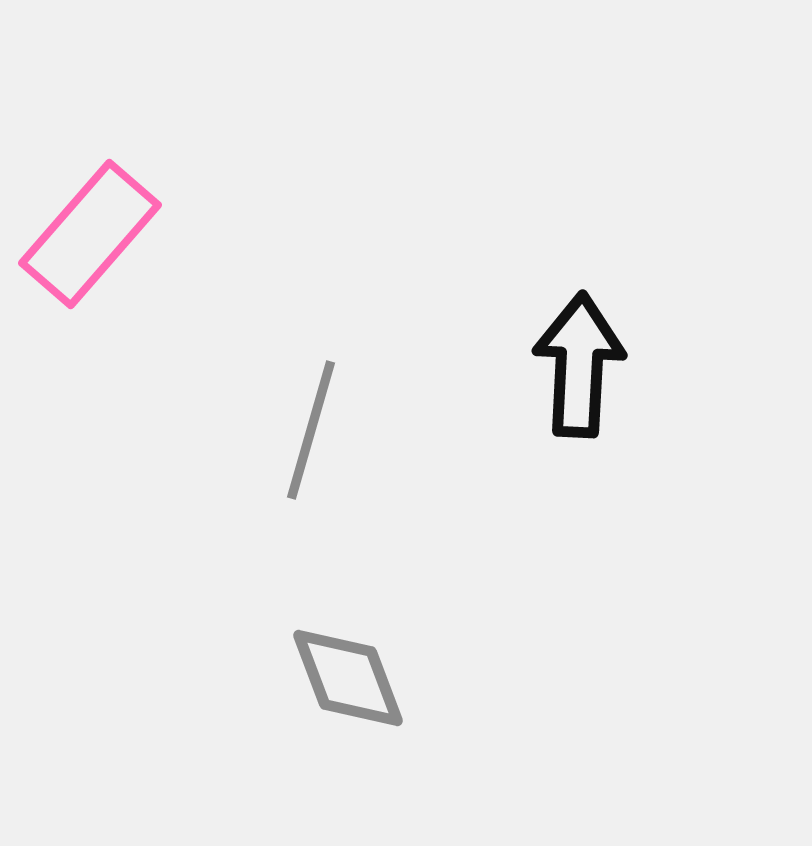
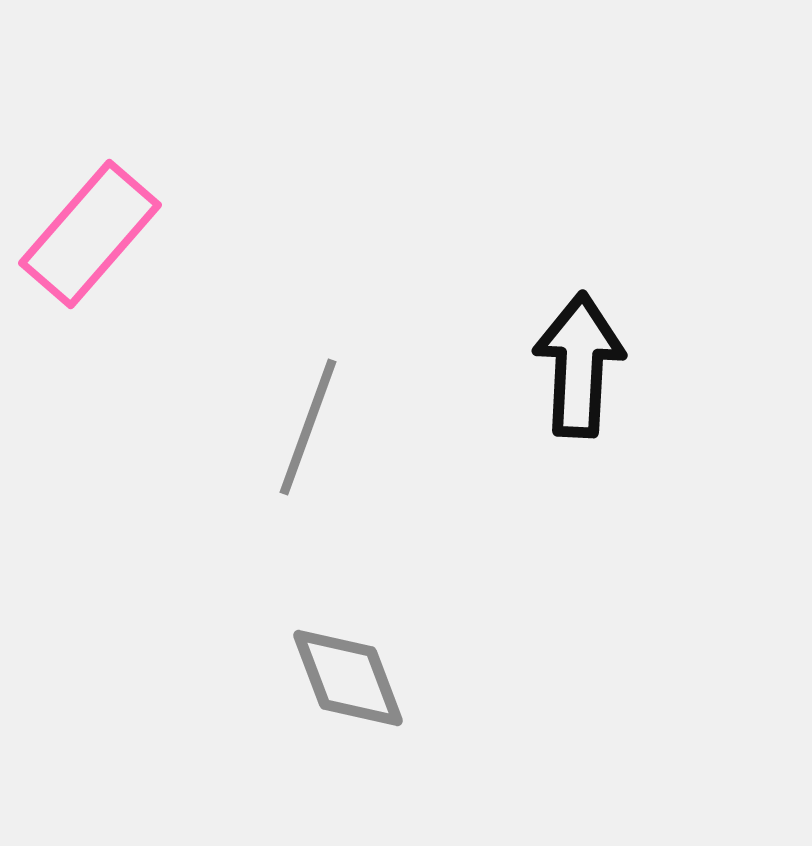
gray line: moved 3 px left, 3 px up; rotated 4 degrees clockwise
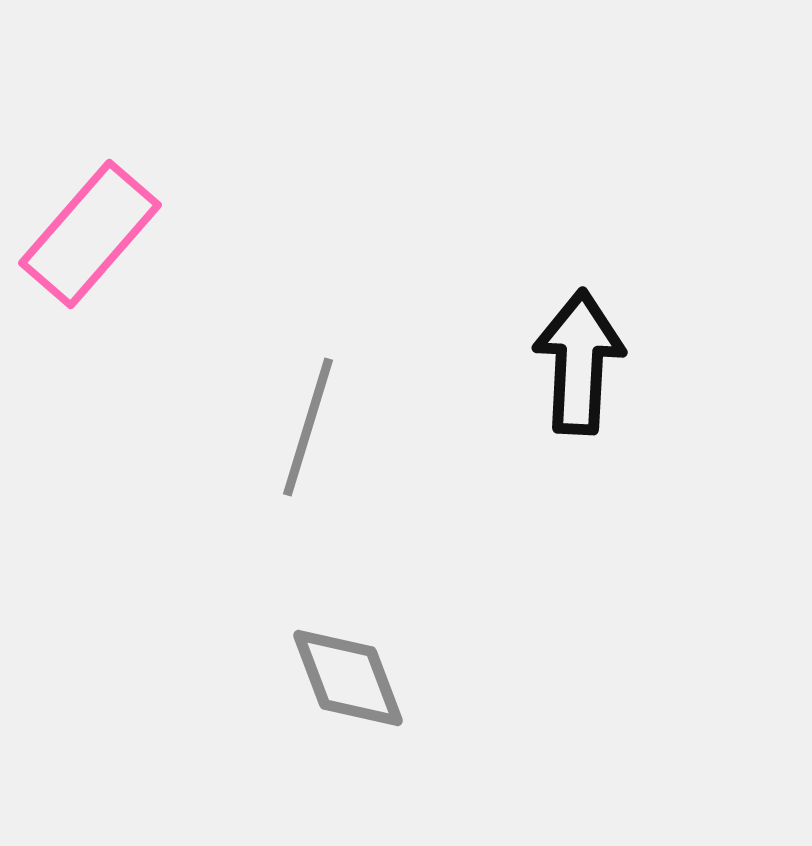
black arrow: moved 3 px up
gray line: rotated 3 degrees counterclockwise
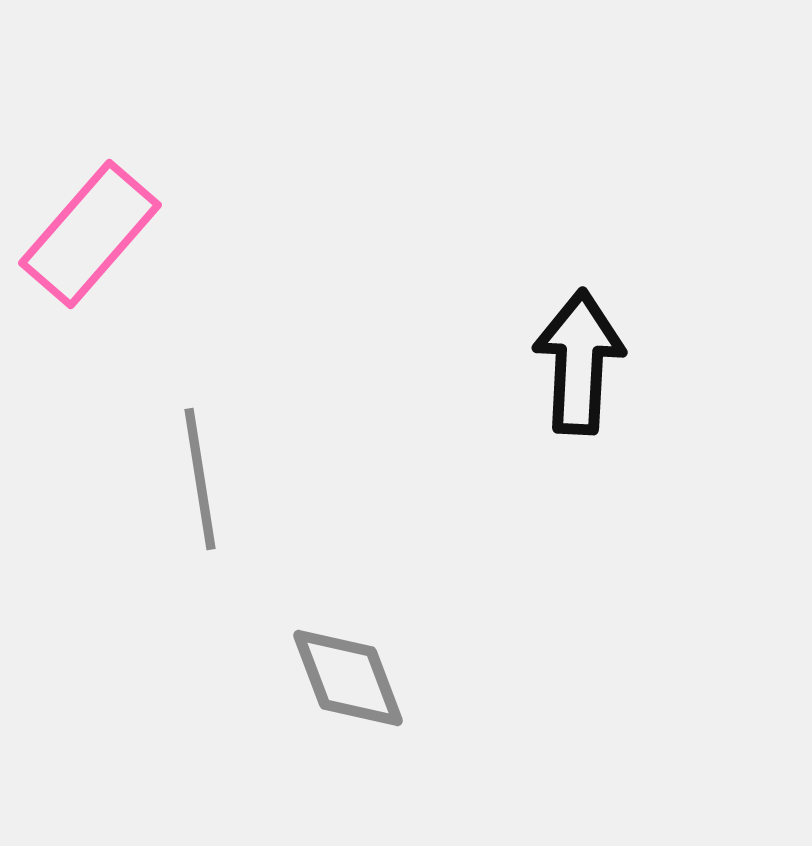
gray line: moved 108 px left, 52 px down; rotated 26 degrees counterclockwise
